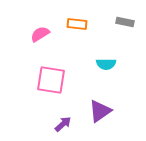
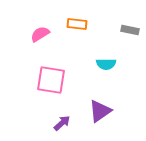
gray rectangle: moved 5 px right, 8 px down
purple arrow: moved 1 px left, 1 px up
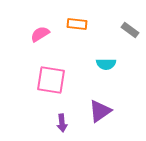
gray rectangle: rotated 24 degrees clockwise
purple arrow: rotated 126 degrees clockwise
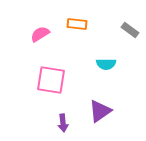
purple arrow: moved 1 px right
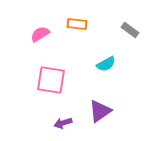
cyan semicircle: rotated 30 degrees counterclockwise
purple arrow: rotated 78 degrees clockwise
